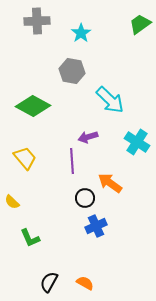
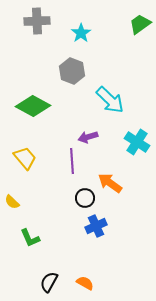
gray hexagon: rotated 10 degrees clockwise
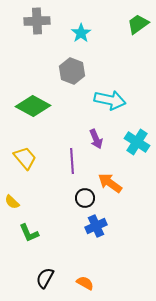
green trapezoid: moved 2 px left
cyan arrow: rotated 32 degrees counterclockwise
purple arrow: moved 8 px right, 2 px down; rotated 96 degrees counterclockwise
green L-shape: moved 1 px left, 5 px up
black semicircle: moved 4 px left, 4 px up
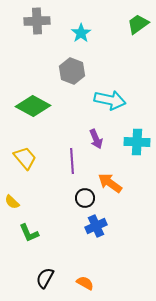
cyan cross: rotated 30 degrees counterclockwise
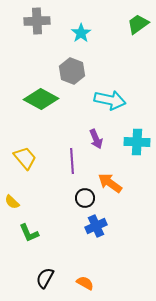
green diamond: moved 8 px right, 7 px up
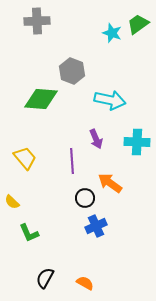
cyan star: moved 31 px right; rotated 18 degrees counterclockwise
green diamond: rotated 24 degrees counterclockwise
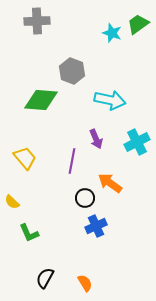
green diamond: moved 1 px down
cyan cross: rotated 30 degrees counterclockwise
purple line: rotated 15 degrees clockwise
orange semicircle: rotated 30 degrees clockwise
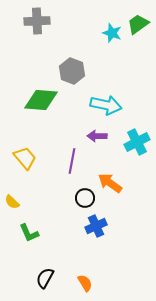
cyan arrow: moved 4 px left, 5 px down
purple arrow: moved 1 px right, 3 px up; rotated 114 degrees clockwise
